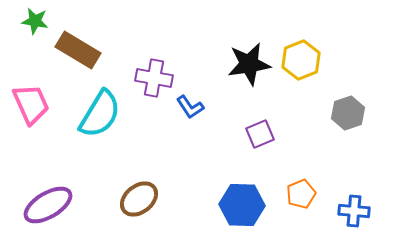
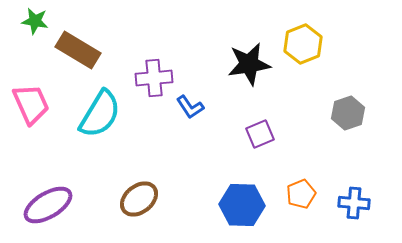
yellow hexagon: moved 2 px right, 16 px up
purple cross: rotated 15 degrees counterclockwise
blue cross: moved 8 px up
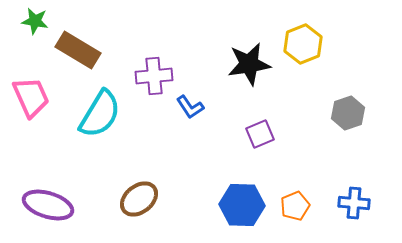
purple cross: moved 2 px up
pink trapezoid: moved 7 px up
orange pentagon: moved 6 px left, 12 px down
purple ellipse: rotated 48 degrees clockwise
